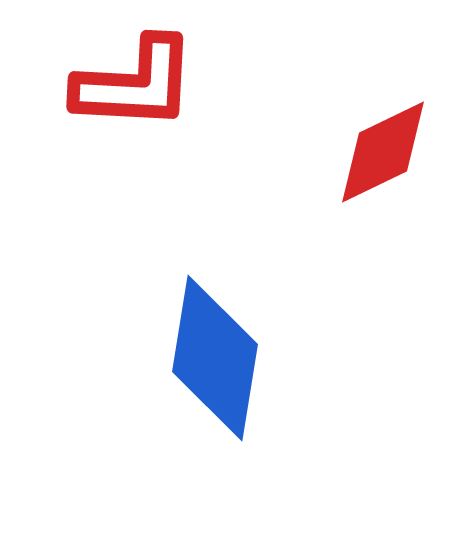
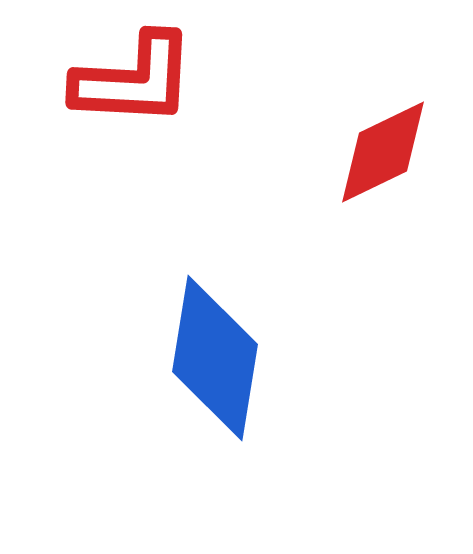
red L-shape: moved 1 px left, 4 px up
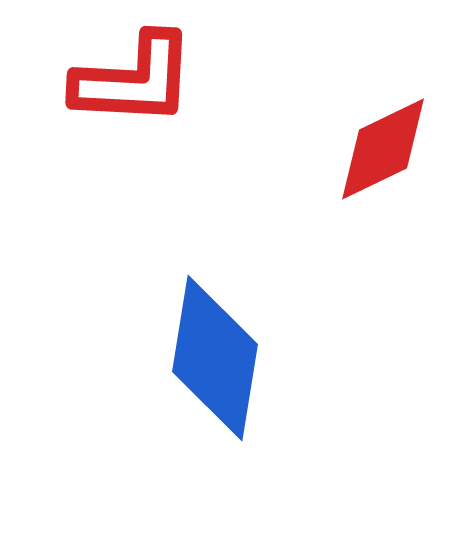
red diamond: moved 3 px up
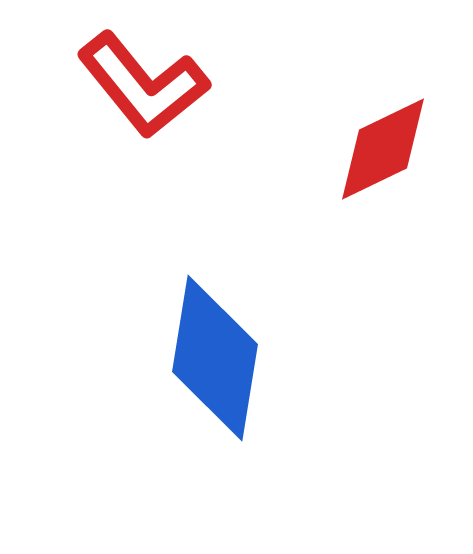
red L-shape: moved 9 px right, 5 px down; rotated 48 degrees clockwise
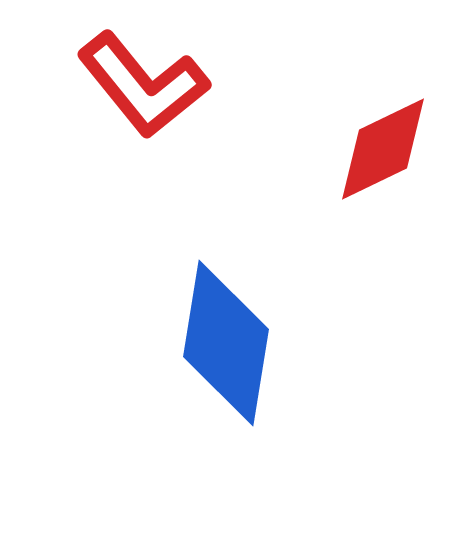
blue diamond: moved 11 px right, 15 px up
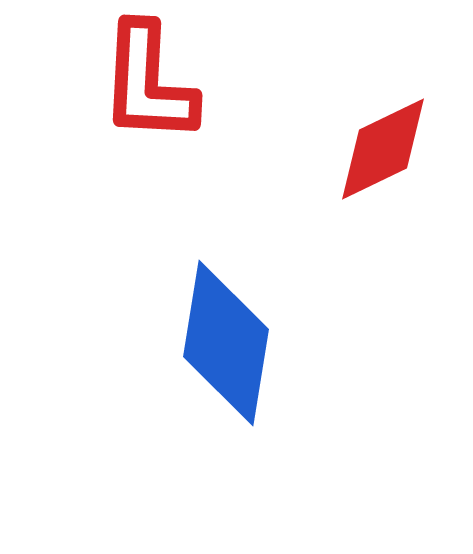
red L-shape: moved 5 px right, 2 px up; rotated 42 degrees clockwise
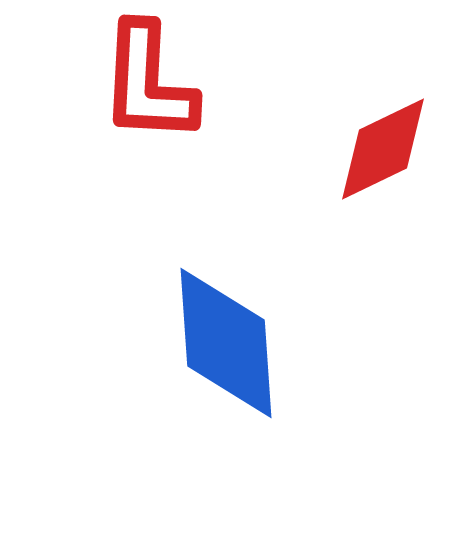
blue diamond: rotated 13 degrees counterclockwise
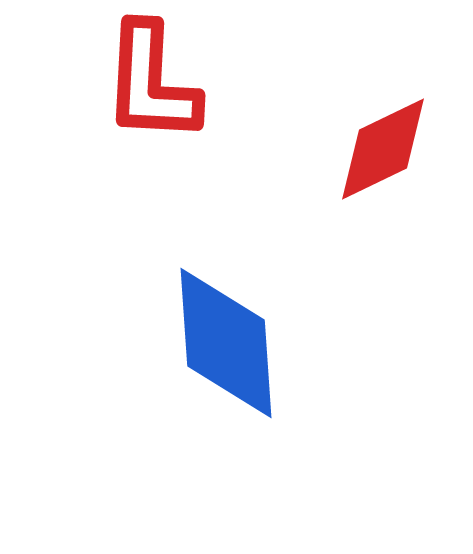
red L-shape: moved 3 px right
